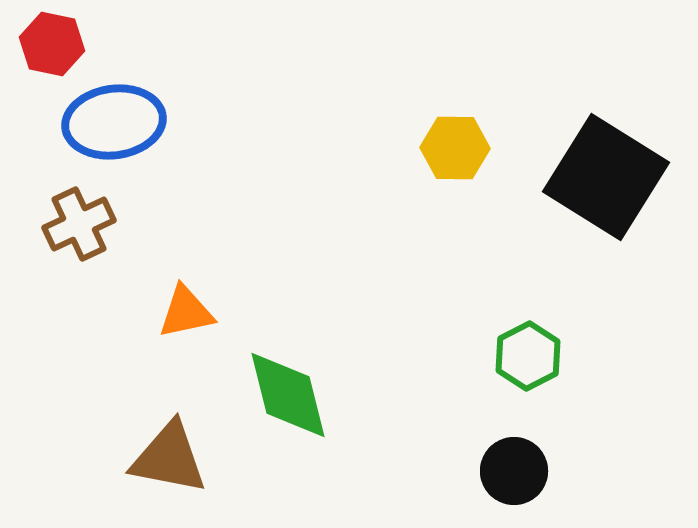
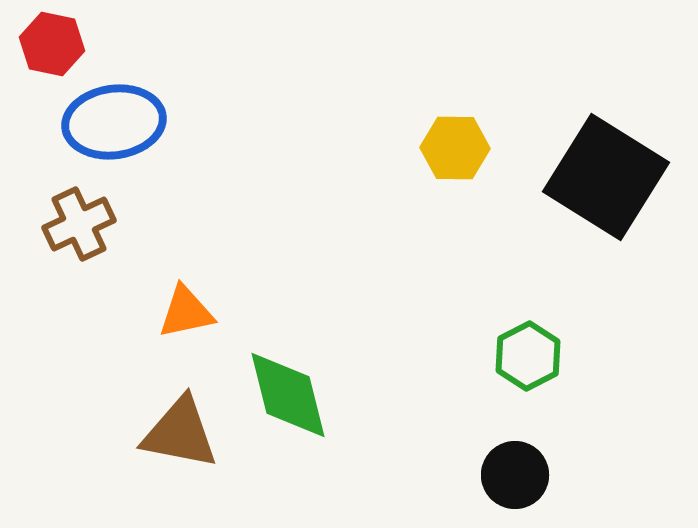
brown triangle: moved 11 px right, 25 px up
black circle: moved 1 px right, 4 px down
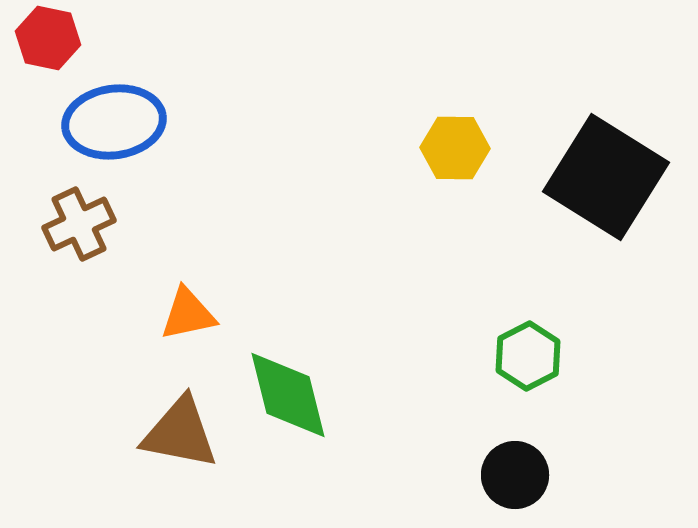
red hexagon: moved 4 px left, 6 px up
orange triangle: moved 2 px right, 2 px down
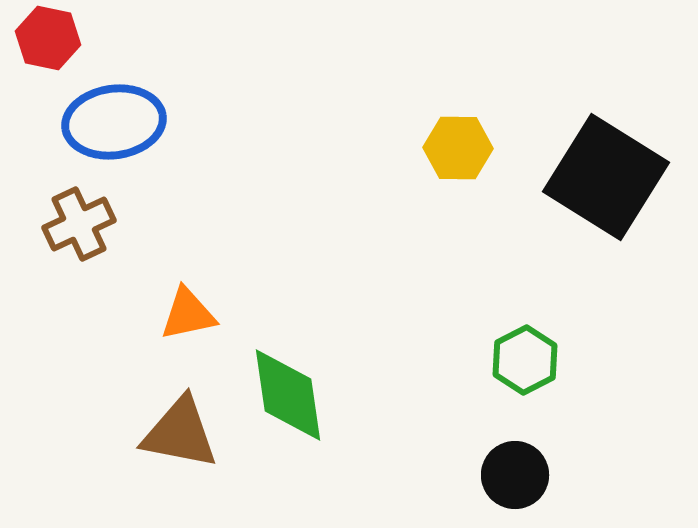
yellow hexagon: moved 3 px right
green hexagon: moved 3 px left, 4 px down
green diamond: rotated 6 degrees clockwise
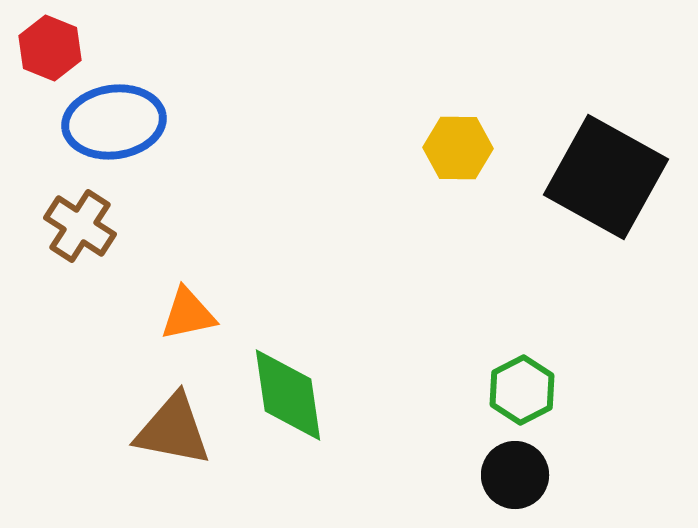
red hexagon: moved 2 px right, 10 px down; rotated 10 degrees clockwise
black square: rotated 3 degrees counterclockwise
brown cross: moved 1 px right, 2 px down; rotated 32 degrees counterclockwise
green hexagon: moved 3 px left, 30 px down
brown triangle: moved 7 px left, 3 px up
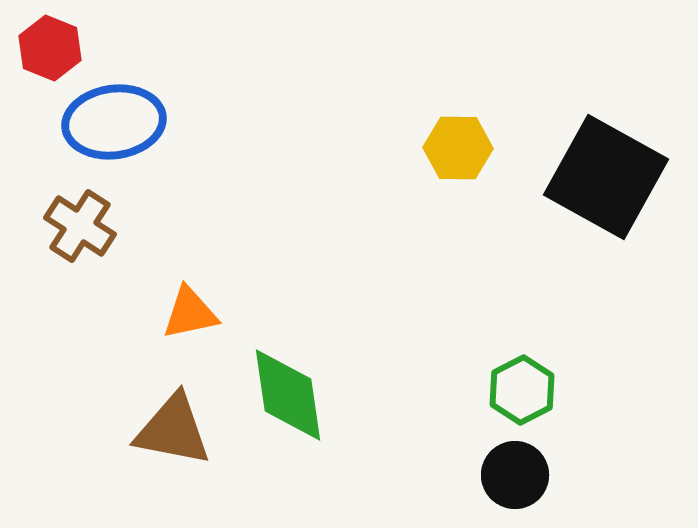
orange triangle: moved 2 px right, 1 px up
